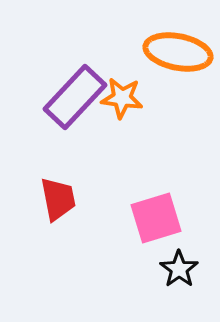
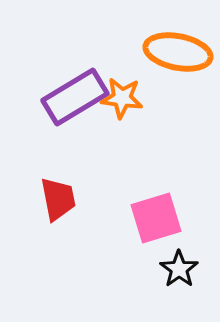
purple rectangle: rotated 16 degrees clockwise
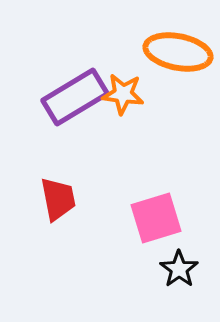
orange star: moved 1 px right, 4 px up
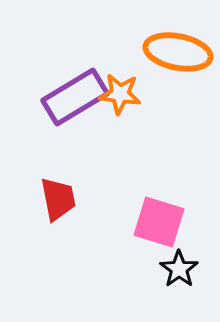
orange star: moved 3 px left
pink square: moved 3 px right, 4 px down; rotated 34 degrees clockwise
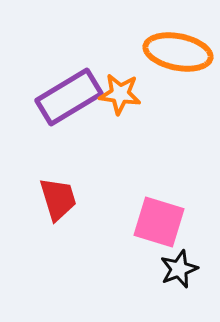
purple rectangle: moved 6 px left
red trapezoid: rotated 6 degrees counterclockwise
black star: rotated 15 degrees clockwise
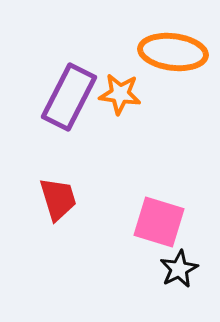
orange ellipse: moved 5 px left; rotated 4 degrees counterclockwise
purple rectangle: rotated 32 degrees counterclockwise
black star: rotated 6 degrees counterclockwise
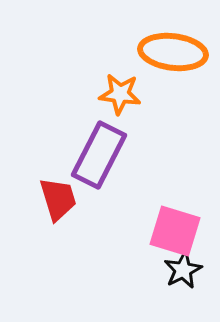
purple rectangle: moved 30 px right, 58 px down
pink square: moved 16 px right, 9 px down
black star: moved 4 px right, 1 px down
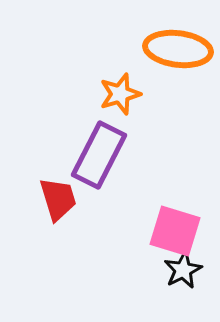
orange ellipse: moved 5 px right, 3 px up
orange star: rotated 24 degrees counterclockwise
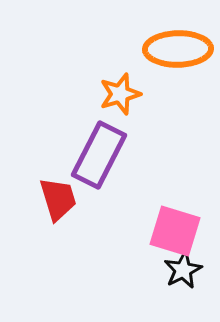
orange ellipse: rotated 8 degrees counterclockwise
